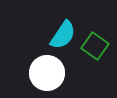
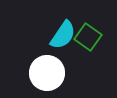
green square: moved 7 px left, 9 px up
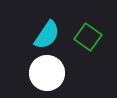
cyan semicircle: moved 16 px left
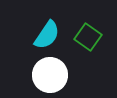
white circle: moved 3 px right, 2 px down
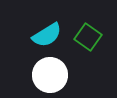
cyan semicircle: rotated 24 degrees clockwise
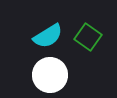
cyan semicircle: moved 1 px right, 1 px down
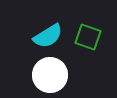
green square: rotated 16 degrees counterclockwise
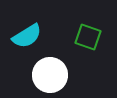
cyan semicircle: moved 21 px left
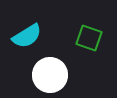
green square: moved 1 px right, 1 px down
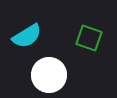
white circle: moved 1 px left
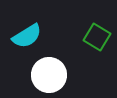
green square: moved 8 px right, 1 px up; rotated 12 degrees clockwise
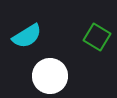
white circle: moved 1 px right, 1 px down
